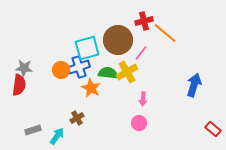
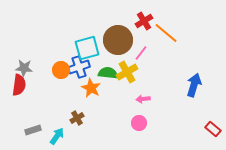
red cross: rotated 18 degrees counterclockwise
orange line: moved 1 px right
pink arrow: rotated 80 degrees clockwise
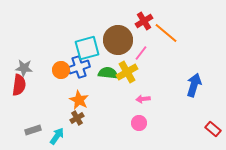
orange star: moved 12 px left, 12 px down
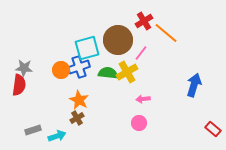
cyan arrow: rotated 36 degrees clockwise
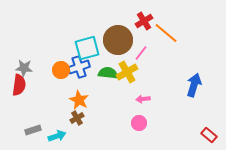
red rectangle: moved 4 px left, 6 px down
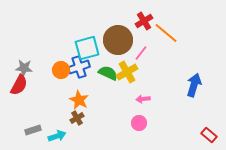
green semicircle: rotated 18 degrees clockwise
red semicircle: rotated 20 degrees clockwise
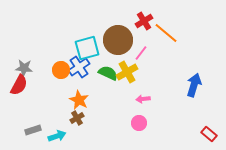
blue cross: rotated 15 degrees counterclockwise
red rectangle: moved 1 px up
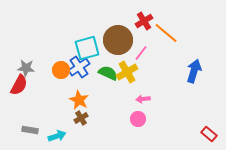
gray star: moved 2 px right
blue arrow: moved 14 px up
brown cross: moved 4 px right
pink circle: moved 1 px left, 4 px up
gray rectangle: moved 3 px left; rotated 28 degrees clockwise
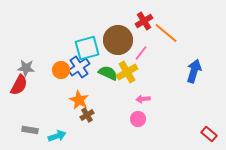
brown cross: moved 6 px right, 3 px up
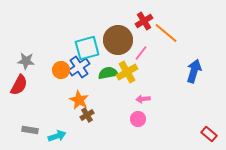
gray star: moved 7 px up
green semicircle: rotated 36 degrees counterclockwise
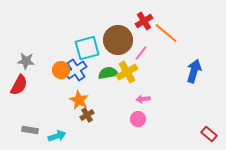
blue cross: moved 3 px left, 3 px down
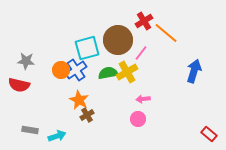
red semicircle: rotated 75 degrees clockwise
